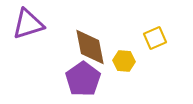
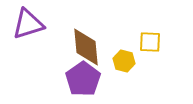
yellow square: moved 5 px left, 4 px down; rotated 25 degrees clockwise
brown diamond: moved 4 px left; rotated 6 degrees clockwise
yellow hexagon: rotated 10 degrees clockwise
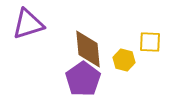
brown diamond: moved 2 px right, 2 px down
yellow hexagon: moved 1 px up
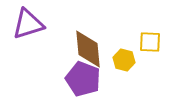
purple pentagon: rotated 16 degrees counterclockwise
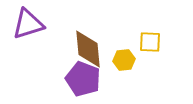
yellow hexagon: rotated 20 degrees counterclockwise
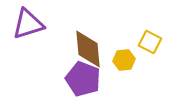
yellow square: rotated 25 degrees clockwise
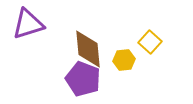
yellow square: rotated 15 degrees clockwise
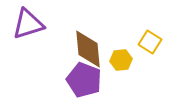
yellow square: rotated 10 degrees counterclockwise
yellow hexagon: moved 3 px left
purple pentagon: moved 1 px right, 1 px down
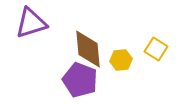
purple triangle: moved 3 px right, 1 px up
yellow square: moved 6 px right, 7 px down
purple pentagon: moved 4 px left
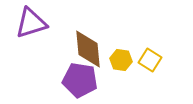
yellow square: moved 6 px left, 11 px down
yellow hexagon: rotated 15 degrees clockwise
purple pentagon: rotated 12 degrees counterclockwise
